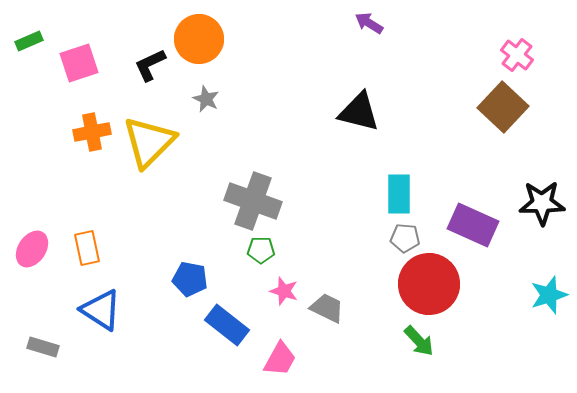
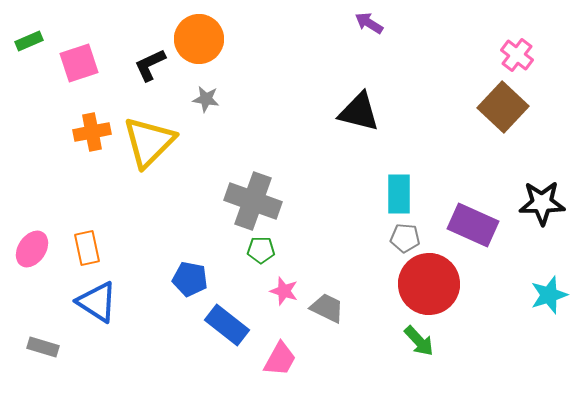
gray star: rotated 16 degrees counterclockwise
blue triangle: moved 4 px left, 8 px up
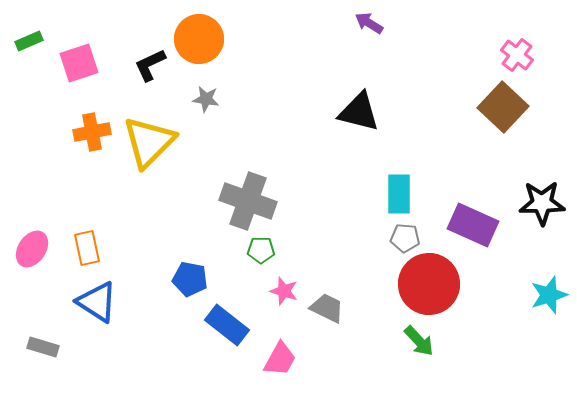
gray cross: moved 5 px left
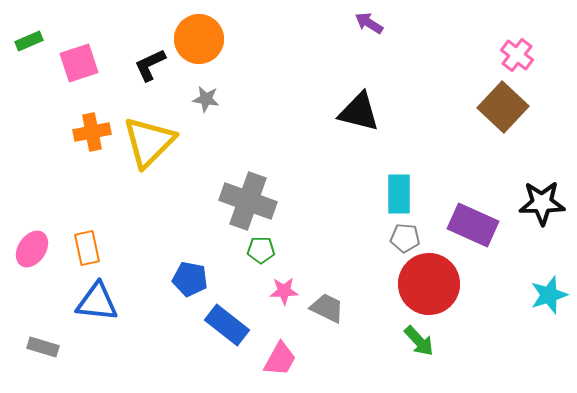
pink star: rotated 20 degrees counterclockwise
blue triangle: rotated 27 degrees counterclockwise
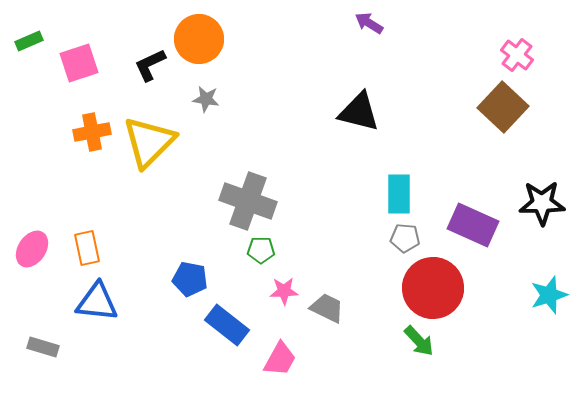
red circle: moved 4 px right, 4 px down
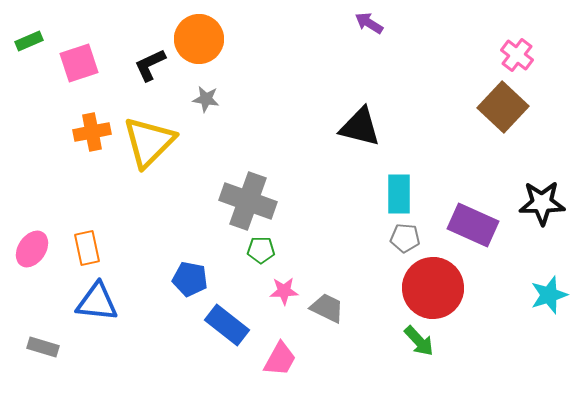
black triangle: moved 1 px right, 15 px down
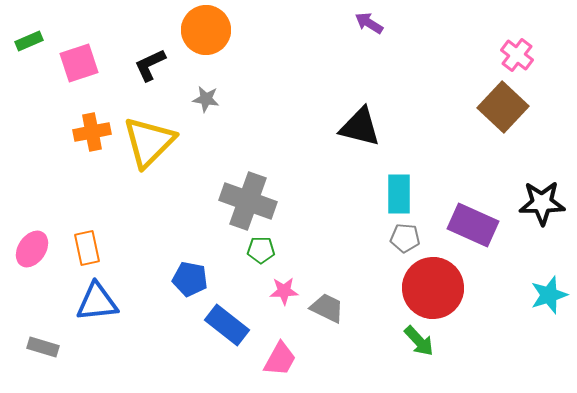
orange circle: moved 7 px right, 9 px up
blue triangle: rotated 12 degrees counterclockwise
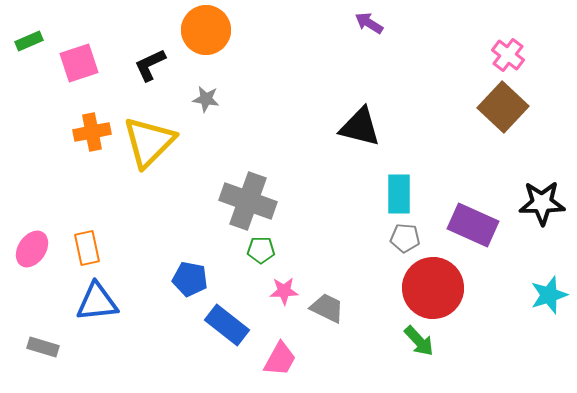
pink cross: moved 9 px left
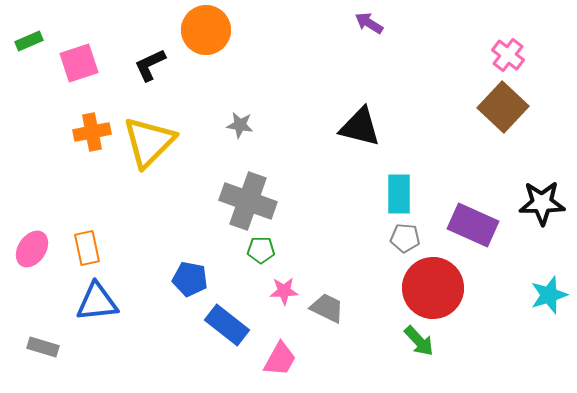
gray star: moved 34 px right, 26 px down
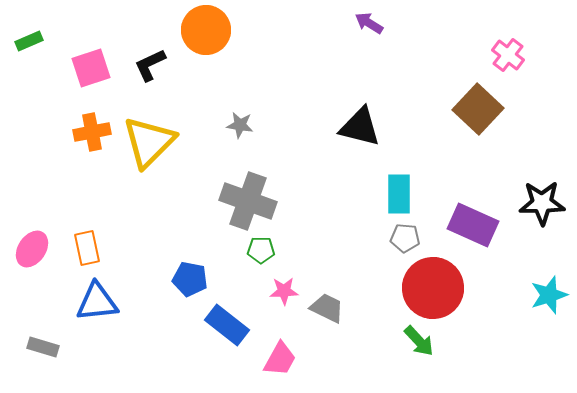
pink square: moved 12 px right, 5 px down
brown square: moved 25 px left, 2 px down
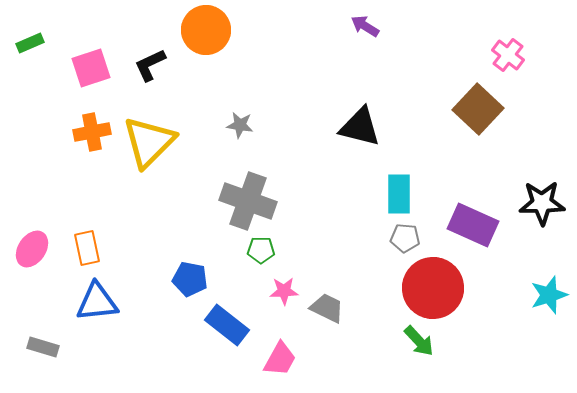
purple arrow: moved 4 px left, 3 px down
green rectangle: moved 1 px right, 2 px down
